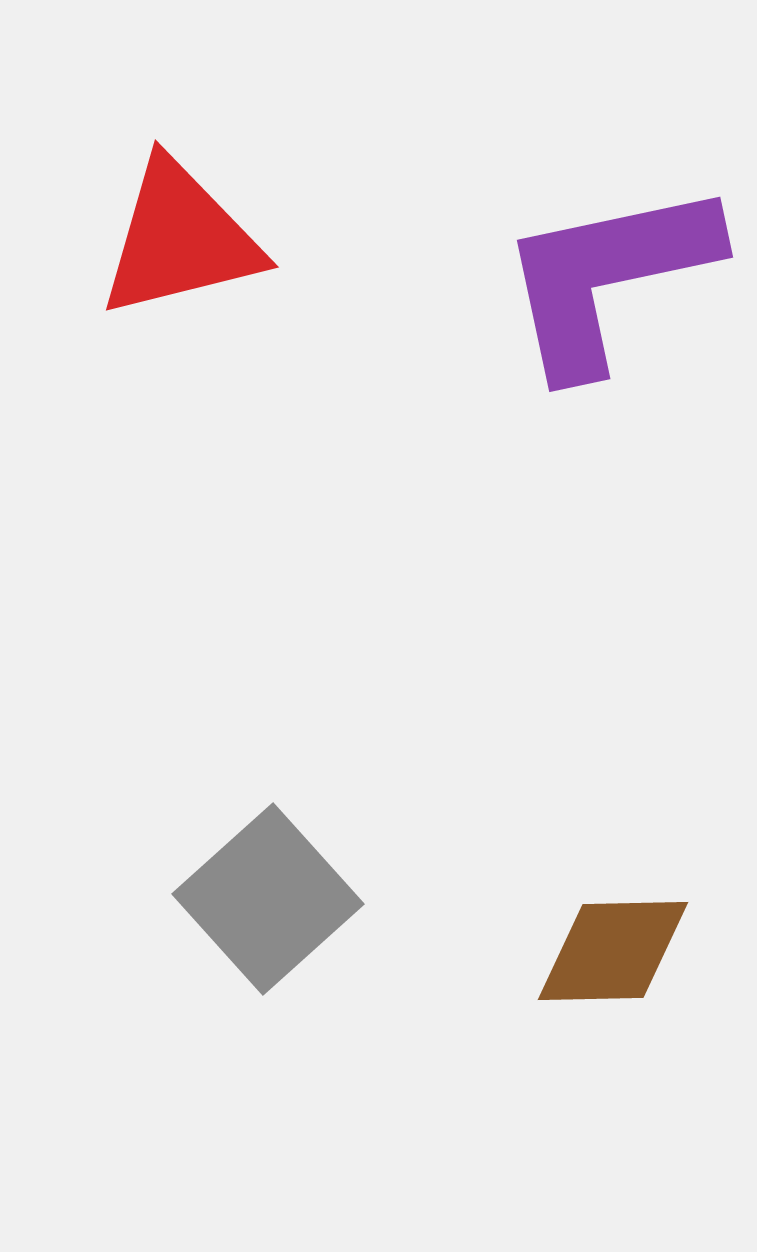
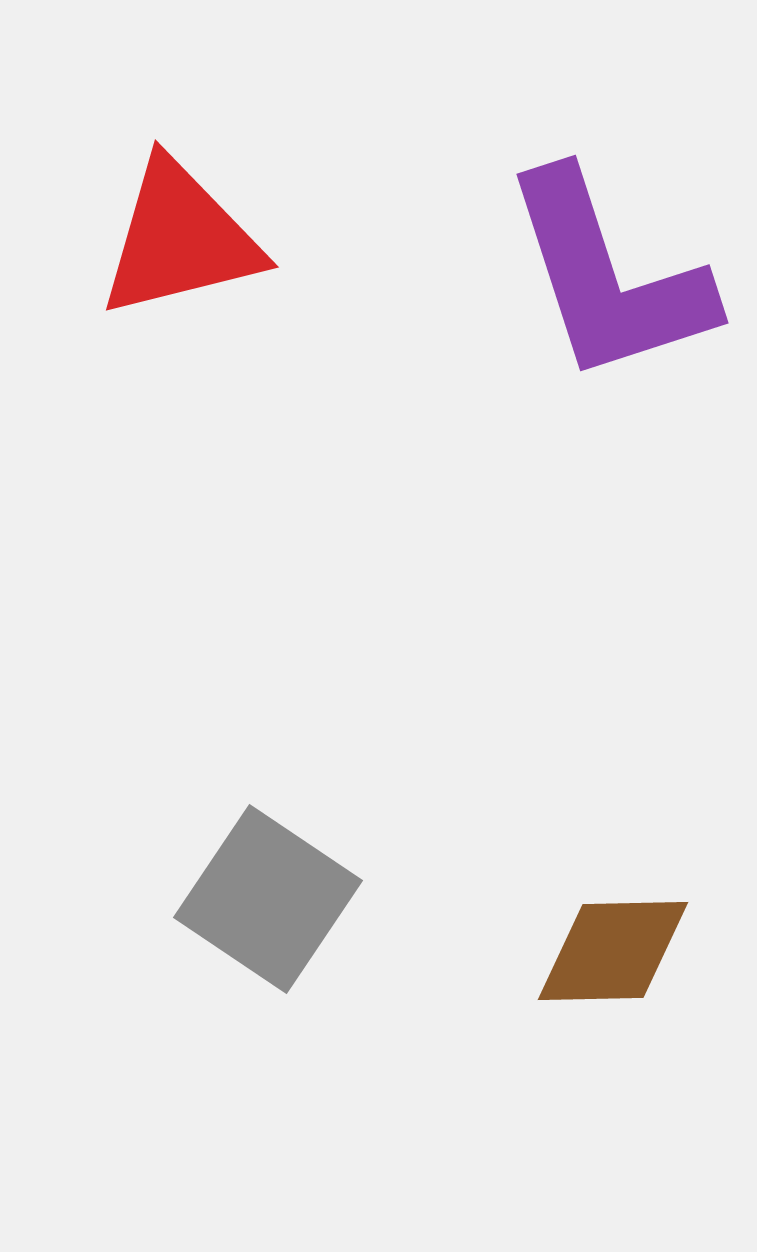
purple L-shape: rotated 96 degrees counterclockwise
gray square: rotated 14 degrees counterclockwise
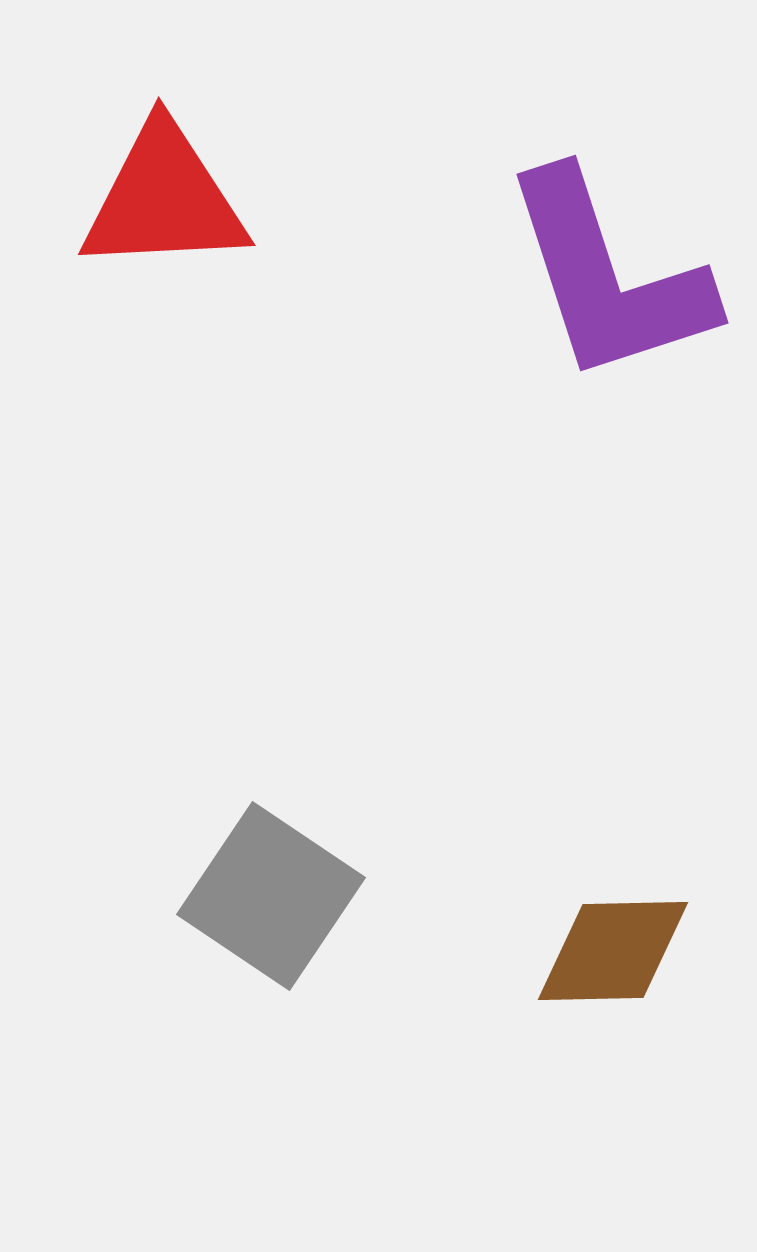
red triangle: moved 16 px left, 40 px up; rotated 11 degrees clockwise
gray square: moved 3 px right, 3 px up
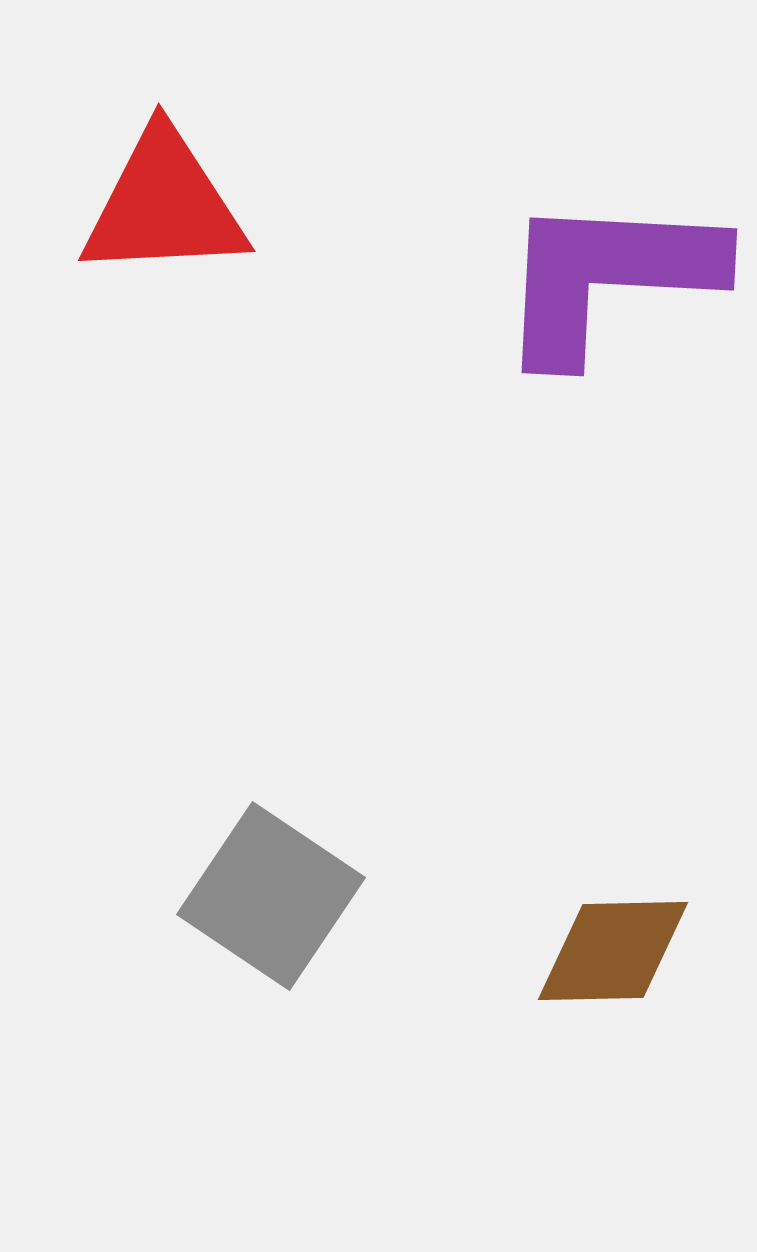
red triangle: moved 6 px down
purple L-shape: rotated 111 degrees clockwise
